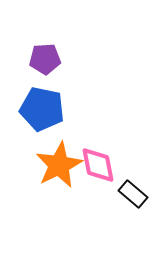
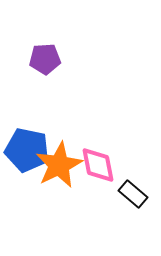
blue pentagon: moved 15 px left, 41 px down
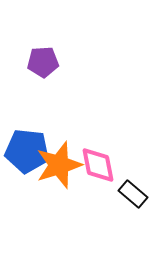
purple pentagon: moved 2 px left, 3 px down
blue pentagon: moved 1 px down; rotated 6 degrees counterclockwise
orange star: rotated 9 degrees clockwise
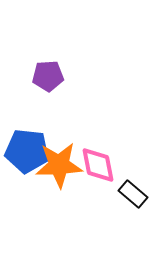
purple pentagon: moved 5 px right, 14 px down
orange star: rotated 15 degrees clockwise
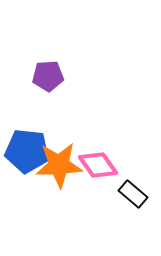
pink diamond: rotated 24 degrees counterclockwise
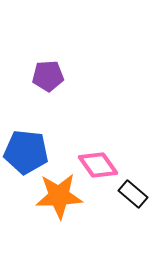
blue pentagon: moved 1 px left, 1 px down
orange star: moved 31 px down
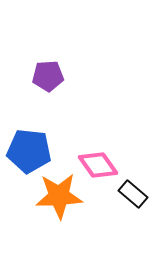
blue pentagon: moved 3 px right, 1 px up
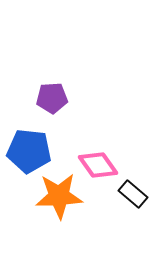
purple pentagon: moved 4 px right, 22 px down
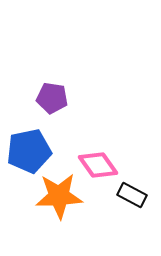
purple pentagon: rotated 12 degrees clockwise
blue pentagon: rotated 18 degrees counterclockwise
black rectangle: moved 1 px left, 1 px down; rotated 12 degrees counterclockwise
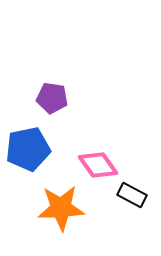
blue pentagon: moved 1 px left, 2 px up
orange star: moved 2 px right, 12 px down
